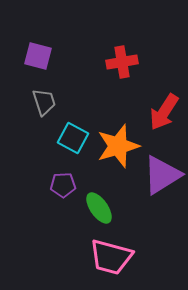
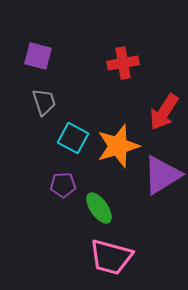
red cross: moved 1 px right, 1 px down
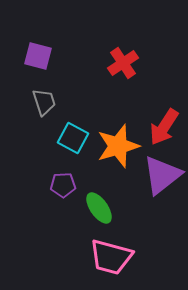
red cross: rotated 24 degrees counterclockwise
red arrow: moved 15 px down
purple triangle: rotated 6 degrees counterclockwise
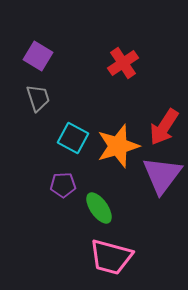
purple square: rotated 16 degrees clockwise
gray trapezoid: moved 6 px left, 4 px up
purple triangle: rotated 15 degrees counterclockwise
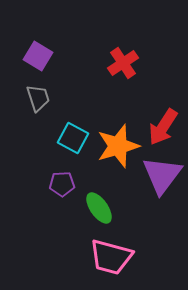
red arrow: moved 1 px left
purple pentagon: moved 1 px left, 1 px up
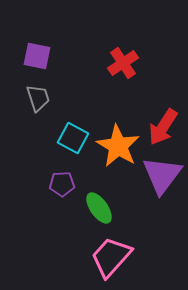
purple square: moved 1 px left; rotated 20 degrees counterclockwise
orange star: rotated 24 degrees counterclockwise
pink trapezoid: rotated 117 degrees clockwise
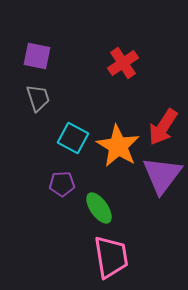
pink trapezoid: rotated 129 degrees clockwise
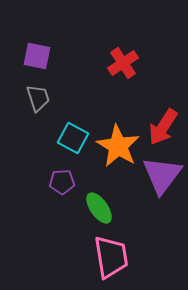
purple pentagon: moved 2 px up
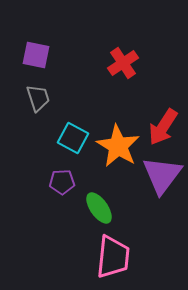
purple square: moved 1 px left, 1 px up
pink trapezoid: moved 2 px right; rotated 15 degrees clockwise
